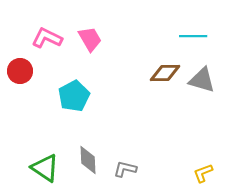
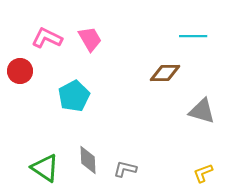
gray triangle: moved 31 px down
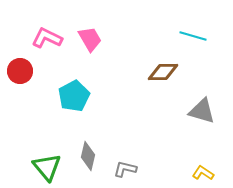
cyan line: rotated 16 degrees clockwise
brown diamond: moved 2 px left, 1 px up
gray diamond: moved 4 px up; rotated 16 degrees clockwise
green triangle: moved 2 px right, 1 px up; rotated 16 degrees clockwise
yellow L-shape: rotated 55 degrees clockwise
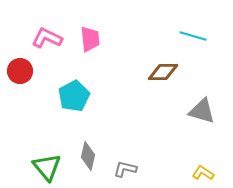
pink trapezoid: rotated 24 degrees clockwise
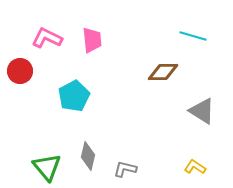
pink trapezoid: moved 2 px right, 1 px down
gray triangle: rotated 16 degrees clockwise
yellow L-shape: moved 8 px left, 6 px up
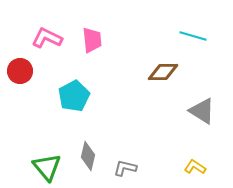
gray L-shape: moved 1 px up
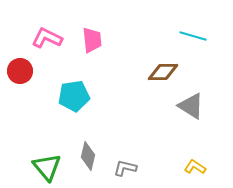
cyan pentagon: rotated 20 degrees clockwise
gray triangle: moved 11 px left, 5 px up
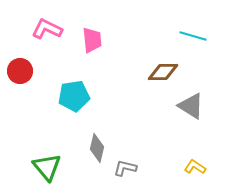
pink L-shape: moved 9 px up
gray diamond: moved 9 px right, 8 px up
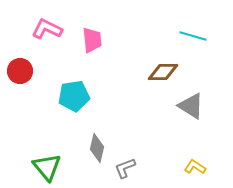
gray L-shape: rotated 35 degrees counterclockwise
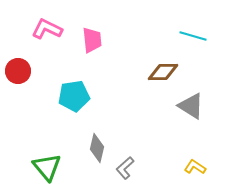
red circle: moved 2 px left
gray L-shape: rotated 20 degrees counterclockwise
